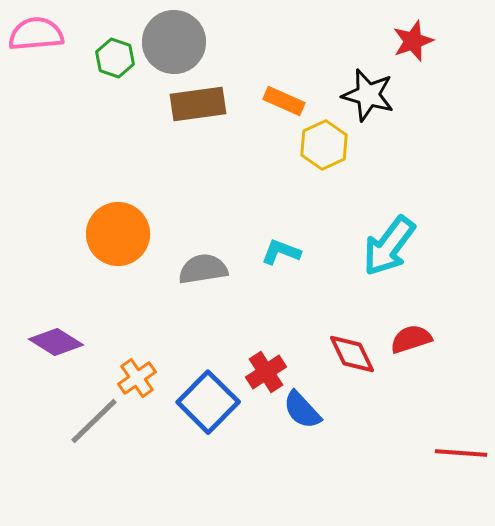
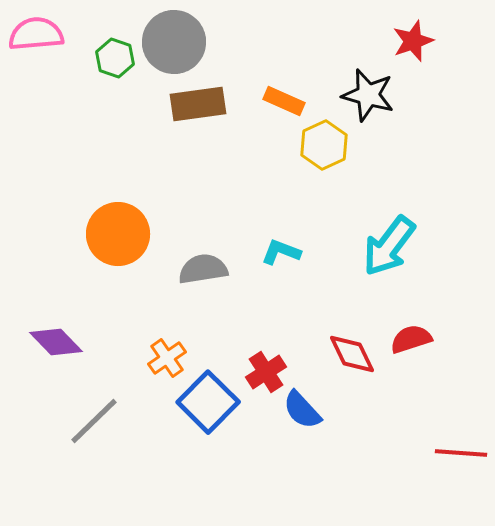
purple diamond: rotated 14 degrees clockwise
orange cross: moved 30 px right, 20 px up
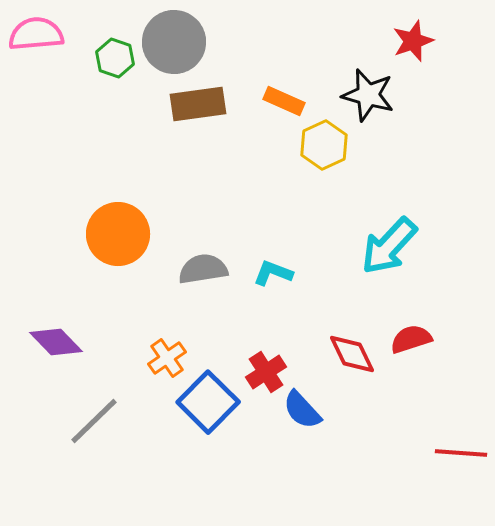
cyan arrow: rotated 6 degrees clockwise
cyan L-shape: moved 8 px left, 21 px down
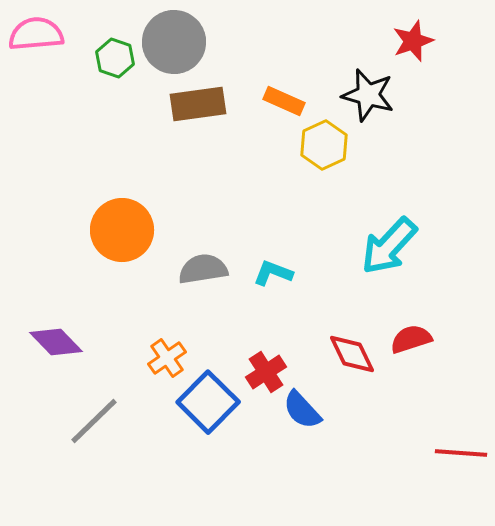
orange circle: moved 4 px right, 4 px up
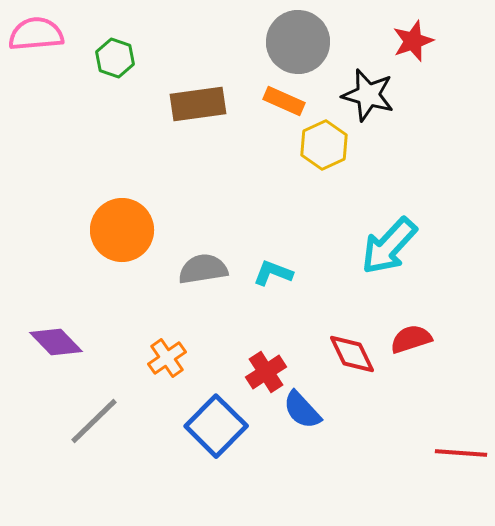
gray circle: moved 124 px right
blue square: moved 8 px right, 24 px down
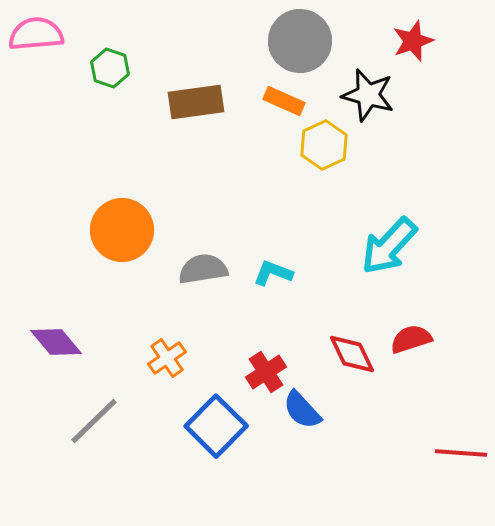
gray circle: moved 2 px right, 1 px up
green hexagon: moved 5 px left, 10 px down
brown rectangle: moved 2 px left, 2 px up
purple diamond: rotated 4 degrees clockwise
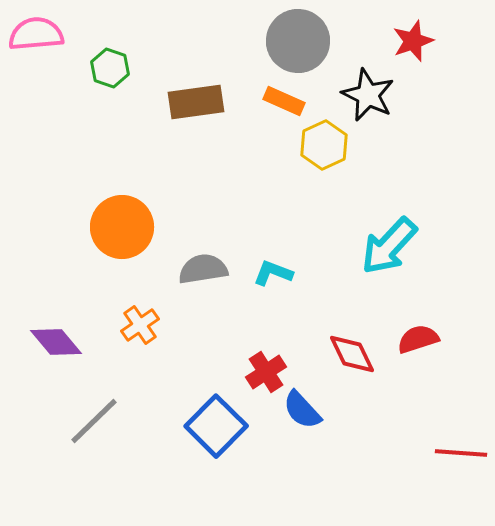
gray circle: moved 2 px left
black star: rotated 10 degrees clockwise
orange circle: moved 3 px up
red semicircle: moved 7 px right
orange cross: moved 27 px left, 33 px up
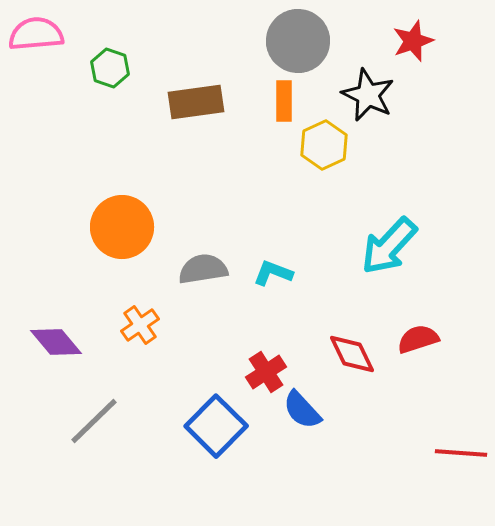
orange rectangle: rotated 66 degrees clockwise
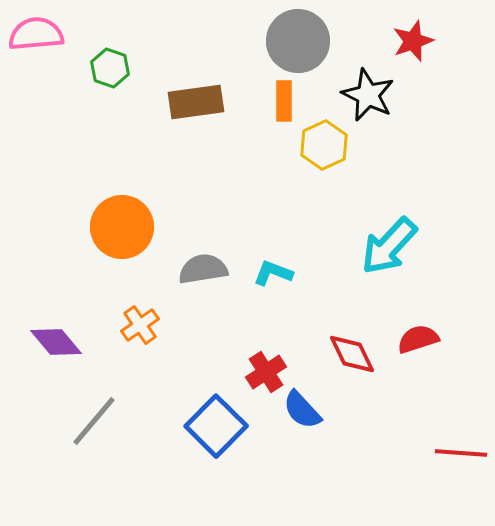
gray line: rotated 6 degrees counterclockwise
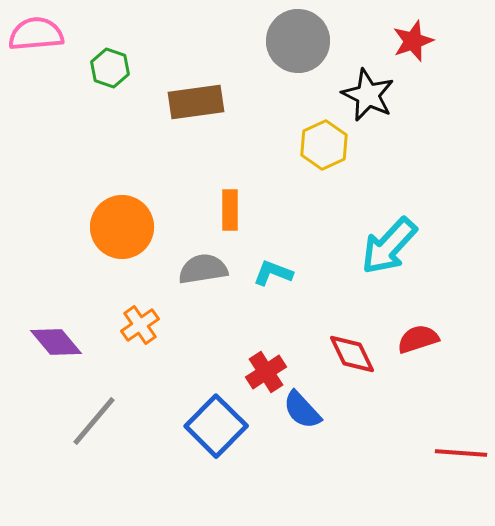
orange rectangle: moved 54 px left, 109 px down
